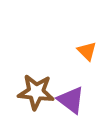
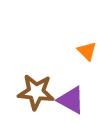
purple triangle: rotated 8 degrees counterclockwise
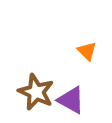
brown star: rotated 18 degrees clockwise
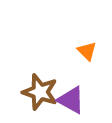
brown star: moved 4 px right; rotated 6 degrees counterclockwise
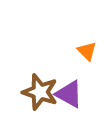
purple triangle: moved 2 px left, 6 px up
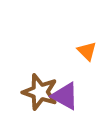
purple triangle: moved 4 px left, 2 px down
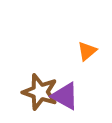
orange triangle: rotated 35 degrees clockwise
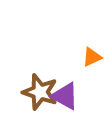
orange triangle: moved 5 px right, 6 px down; rotated 15 degrees clockwise
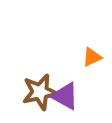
brown star: rotated 30 degrees counterclockwise
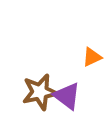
purple triangle: moved 2 px right; rotated 8 degrees clockwise
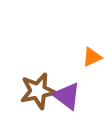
brown star: moved 2 px left, 1 px up
